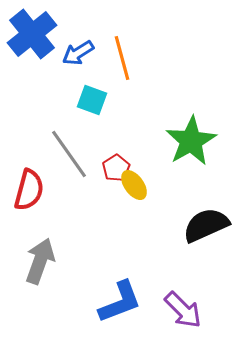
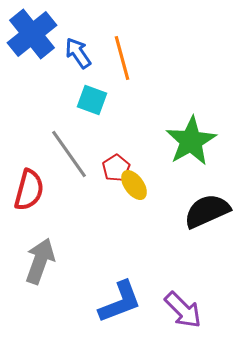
blue arrow: rotated 88 degrees clockwise
black semicircle: moved 1 px right, 14 px up
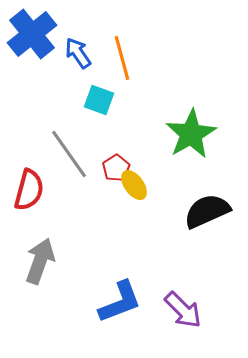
cyan square: moved 7 px right
green star: moved 7 px up
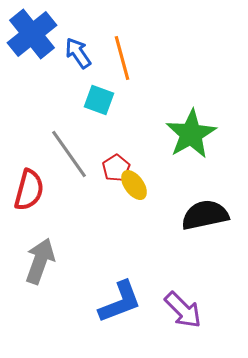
black semicircle: moved 2 px left, 4 px down; rotated 12 degrees clockwise
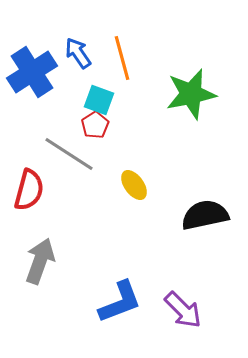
blue cross: moved 38 px down; rotated 6 degrees clockwise
green star: moved 40 px up; rotated 18 degrees clockwise
gray line: rotated 22 degrees counterclockwise
red pentagon: moved 21 px left, 43 px up
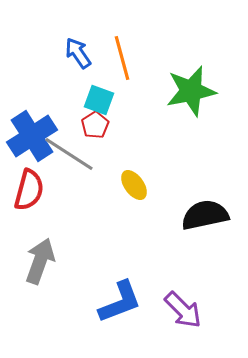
blue cross: moved 64 px down
green star: moved 3 px up
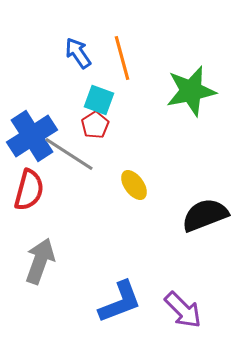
black semicircle: rotated 9 degrees counterclockwise
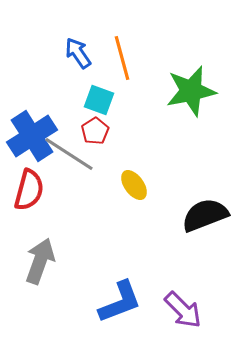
red pentagon: moved 6 px down
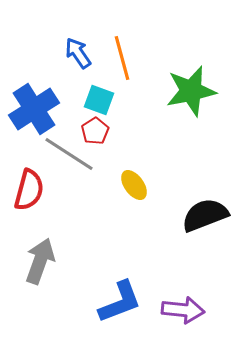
blue cross: moved 2 px right, 27 px up
purple arrow: rotated 39 degrees counterclockwise
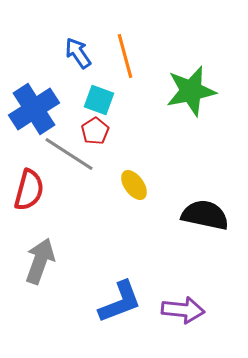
orange line: moved 3 px right, 2 px up
black semicircle: rotated 33 degrees clockwise
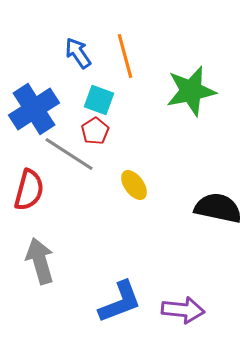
black semicircle: moved 13 px right, 7 px up
gray arrow: rotated 36 degrees counterclockwise
